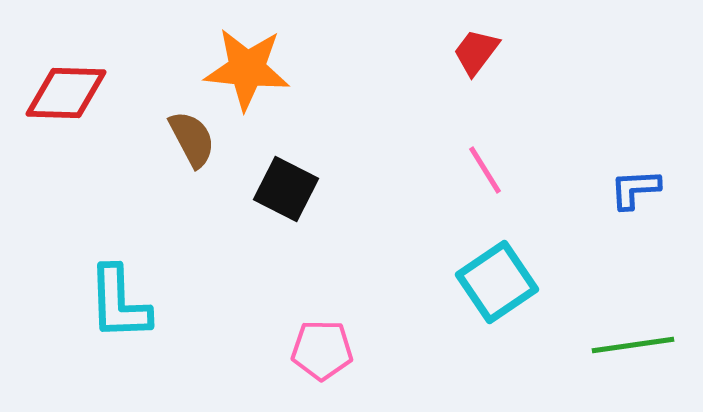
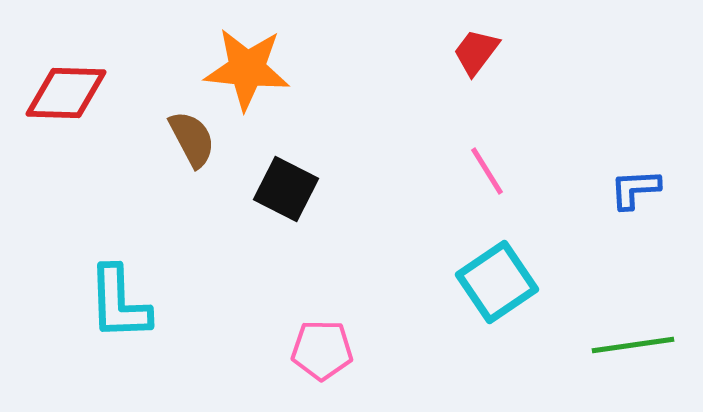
pink line: moved 2 px right, 1 px down
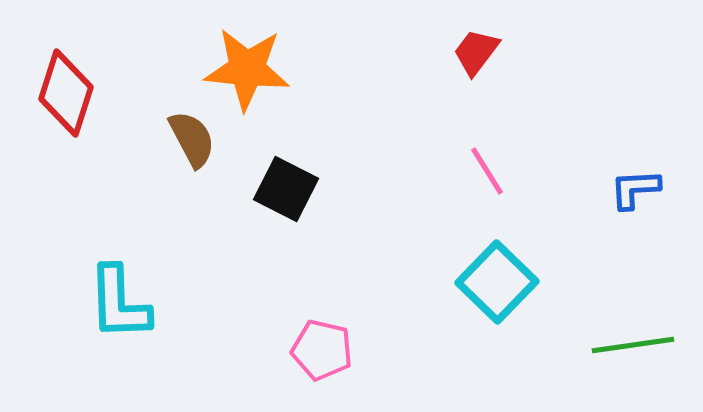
red diamond: rotated 74 degrees counterclockwise
cyan square: rotated 12 degrees counterclockwise
pink pentagon: rotated 12 degrees clockwise
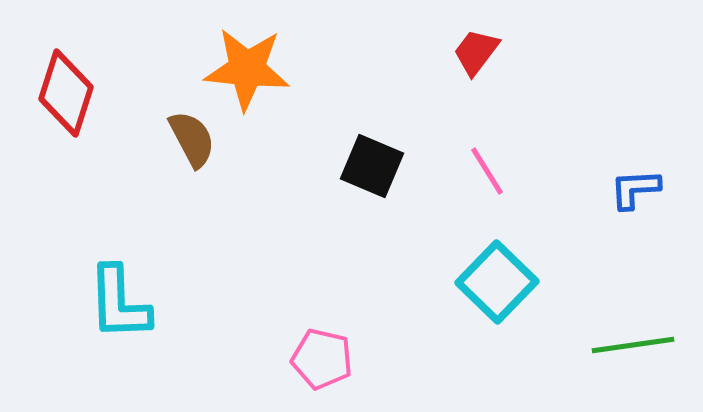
black square: moved 86 px right, 23 px up; rotated 4 degrees counterclockwise
pink pentagon: moved 9 px down
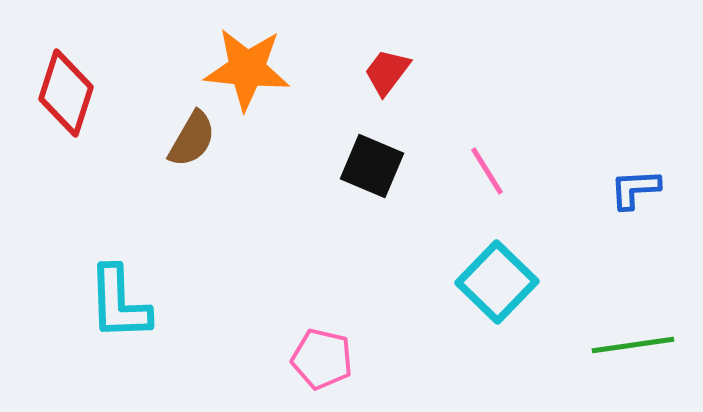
red trapezoid: moved 89 px left, 20 px down
brown semicircle: rotated 58 degrees clockwise
